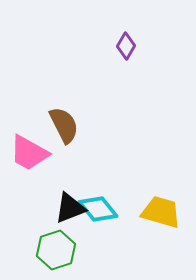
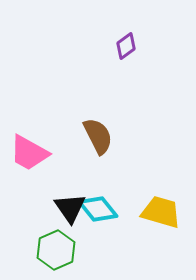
purple diamond: rotated 24 degrees clockwise
brown semicircle: moved 34 px right, 11 px down
black triangle: rotated 44 degrees counterclockwise
green hexagon: rotated 6 degrees counterclockwise
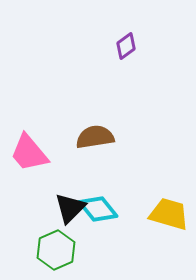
brown semicircle: moved 3 px left, 1 px down; rotated 72 degrees counterclockwise
pink trapezoid: rotated 21 degrees clockwise
black triangle: rotated 20 degrees clockwise
yellow trapezoid: moved 8 px right, 2 px down
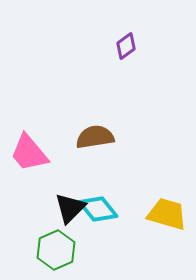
yellow trapezoid: moved 2 px left
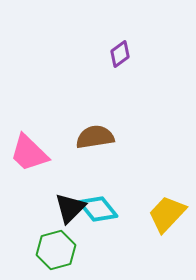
purple diamond: moved 6 px left, 8 px down
pink trapezoid: rotated 6 degrees counterclockwise
yellow trapezoid: rotated 63 degrees counterclockwise
green hexagon: rotated 9 degrees clockwise
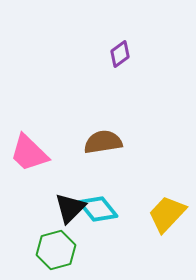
brown semicircle: moved 8 px right, 5 px down
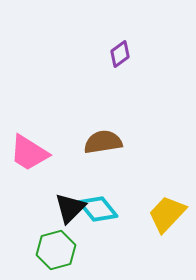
pink trapezoid: rotated 12 degrees counterclockwise
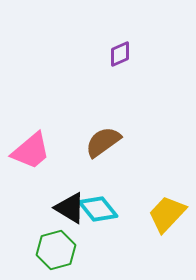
purple diamond: rotated 12 degrees clockwise
brown semicircle: rotated 27 degrees counterclockwise
pink trapezoid: moved 2 px right, 2 px up; rotated 72 degrees counterclockwise
black triangle: rotated 44 degrees counterclockwise
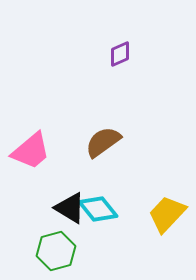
green hexagon: moved 1 px down
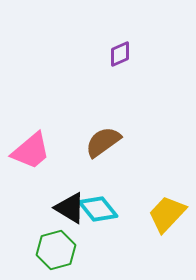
green hexagon: moved 1 px up
